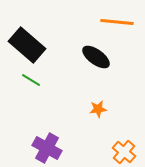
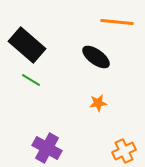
orange star: moved 6 px up
orange cross: moved 1 px up; rotated 25 degrees clockwise
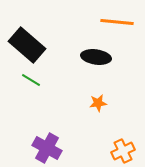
black ellipse: rotated 28 degrees counterclockwise
orange cross: moved 1 px left
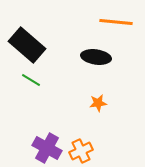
orange line: moved 1 px left
orange cross: moved 42 px left
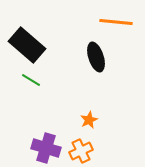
black ellipse: rotated 64 degrees clockwise
orange star: moved 9 px left, 17 px down; rotated 18 degrees counterclockwise
purple cross: moved 1 px left; rotated 12 degrees counterclockwise
